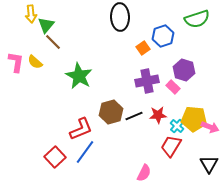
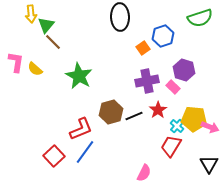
green semicircle: moved 3 px right, 1 px up
yellow semicircle: moved 7 px down
red star: moved 5 px up; rotated 30 degrees counterclockwise
red square: moved 1 px left, 1 px up
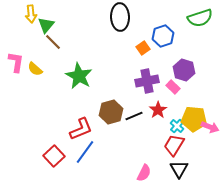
red trapezoid: moved 3 px right, 1 px up
black triangle: moved 30 px left, 5 px down
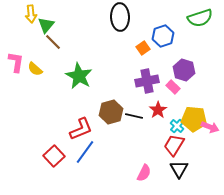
black line: rotated 36 degrees clockwise
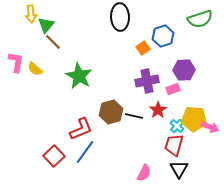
green semicircle: moved 1 px down
purple hexagon: rotated 20 degrees counterclockwise
pink rectangle: moved 2 px down; rotated 64 degrees counterclockwise
red trapezoid: rotated 15 degrees counterclockwise
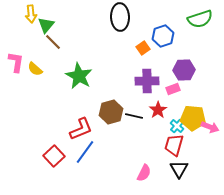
purple cross: rotated 10 degrees clockwise
yellow pentagon: moved 1 px left, 1 px up
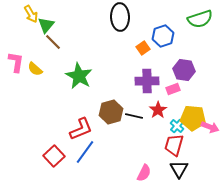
yellow arrow: rotated 24 degrees counterclockwise
purple hexagon: rotated 10 degrees clockwise
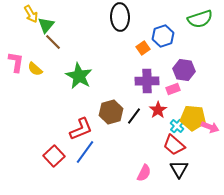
black line: rotated 66 degrees counterclockwise
red trapezoid: rotated 65 degrees counterclockwise
